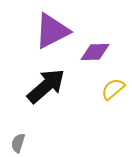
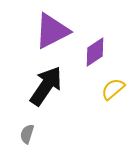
purple diamond: rotated 32 degrees counterclockwise
black arrow: rotated 15 degrees counterclockwise
gray semicircle: moved 9 px right, 9 px up
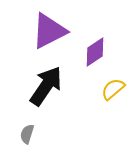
purple triangle: moved 3 px left
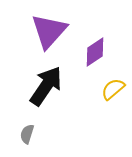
purple triangle: rotated 21 degrees counterclockwise
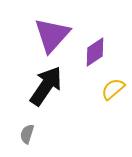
purple triangle: moved 3 px right, 4 px down
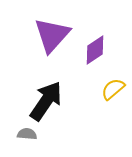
purple diamond: moved 2 px up
black arrow: moved 15 px down
gray semicircle: rotated 78 degrees clockwise
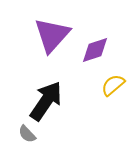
purple diamond: rotated 16 degrees clockwise
yellow semicircle: moved 4 px up
gray semicircle: rotated 138 degrees counterclockwise
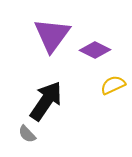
purple triangle: rotated 6 degrees counterclockwise
purple diamond: rotated 44 degrees clockwise
yellow semicircle: rotated 15 degrees clockwise
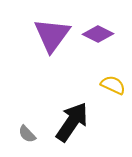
purple diamond: moved 3 px right, 16 px up
yellow semicircle: rotated 50 degrees clockwise
black arrow: moved 26 px right, 21 px down
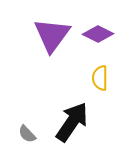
yellow semicircle: moved 13 px left, 7 px up; rotated 115 degrees counterclockwise
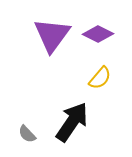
yellow semicircle: rotated 140 degrees counterclockwise
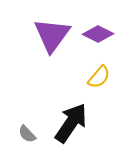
yellow semicircle: moved 1 px left, 1 px up
black arrow: moved 1 px left, 1 px down
